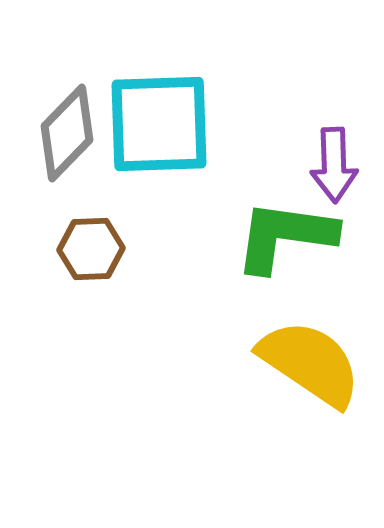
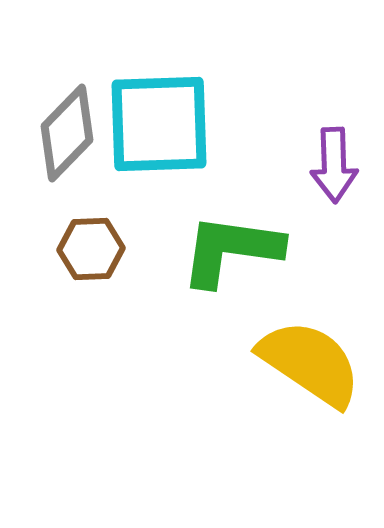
green L-shape: moved 54 px left, 14 px down
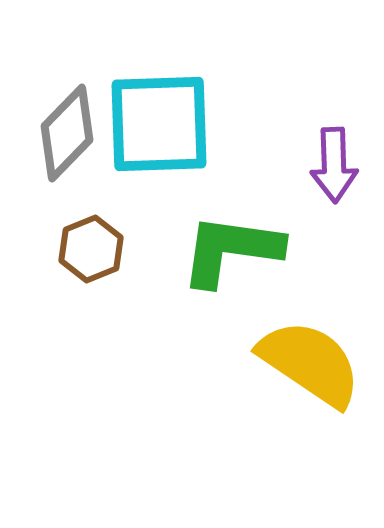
brown hexagon: rotated 20 degrees counterclockwise
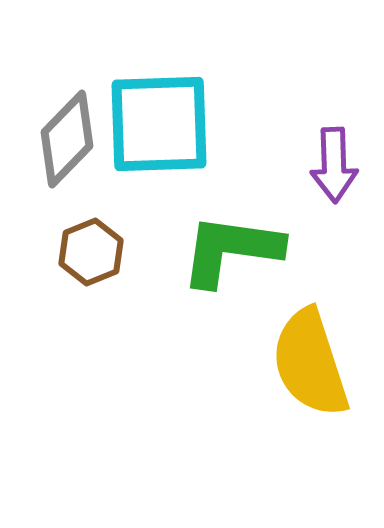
gray diamond: moved 6 px down
brown hexagon: moved 3 px down
yellow semicircle: rotated 142 degrees counterclockwise
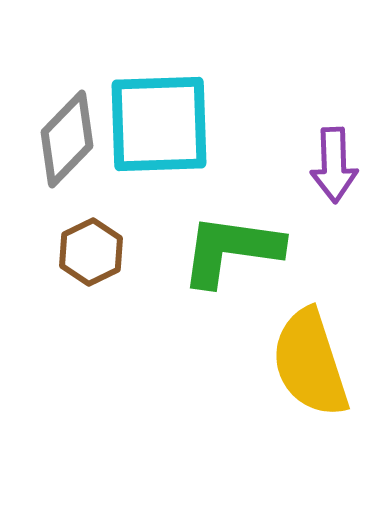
brown hexagon: rotated 4 degrees counterclockwise
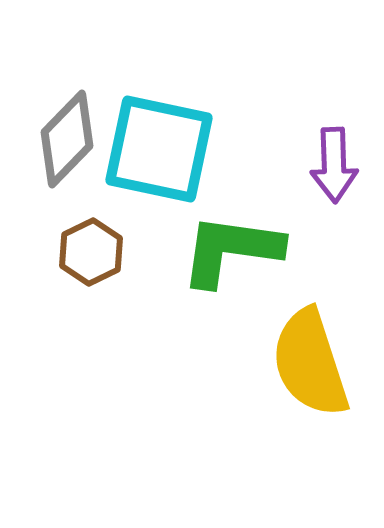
cyan square: moved 25 px down; rotated 14 degrees clockwise
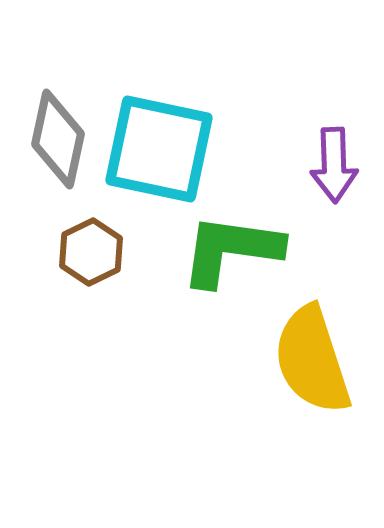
gray diamond: moved 9 px left; rotated 32 degrees counterclockwise
yellow semicircle: moved 2 px right, 3 px up
